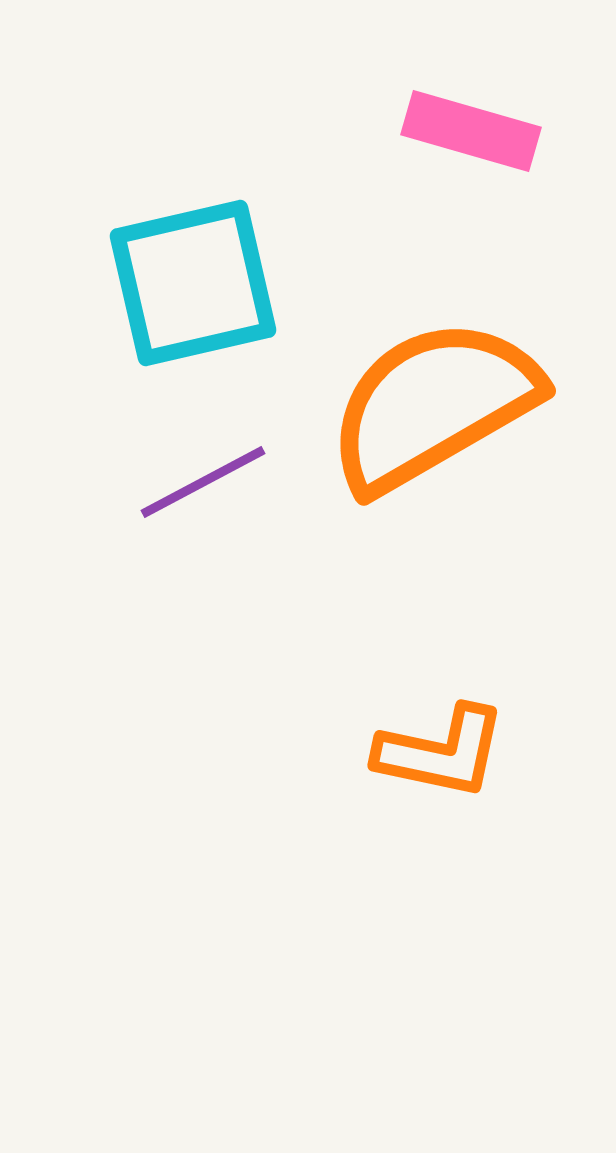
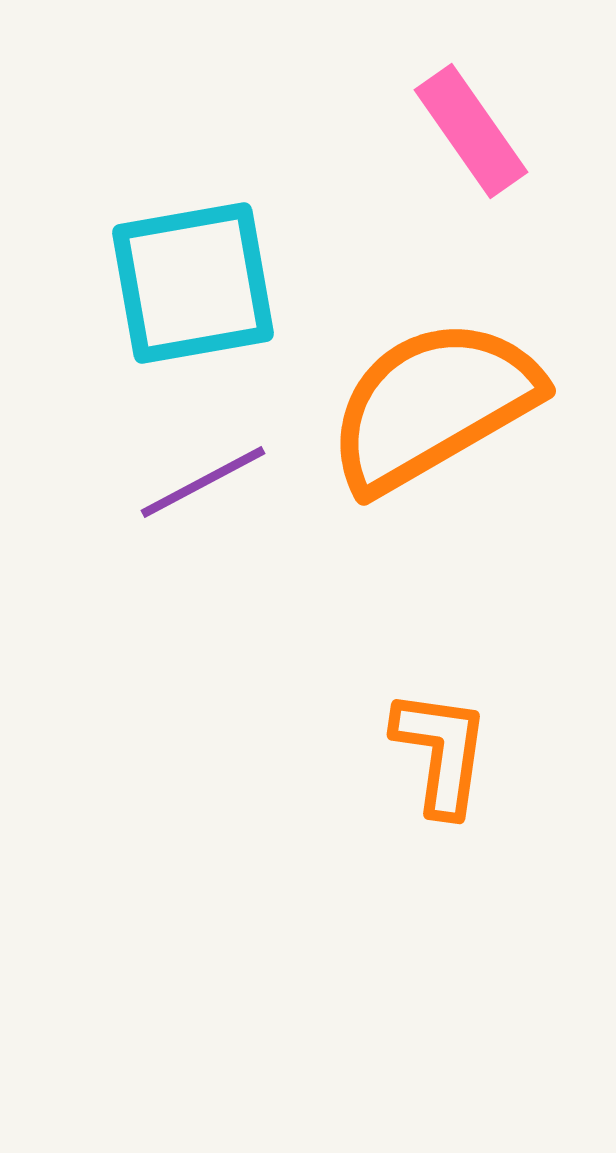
pink rectangle: rotated 39 degrees clockwise
cyan square: rotated 3 degrees clockwise
orange L-shape: rotated 94 degrees counterclockwise
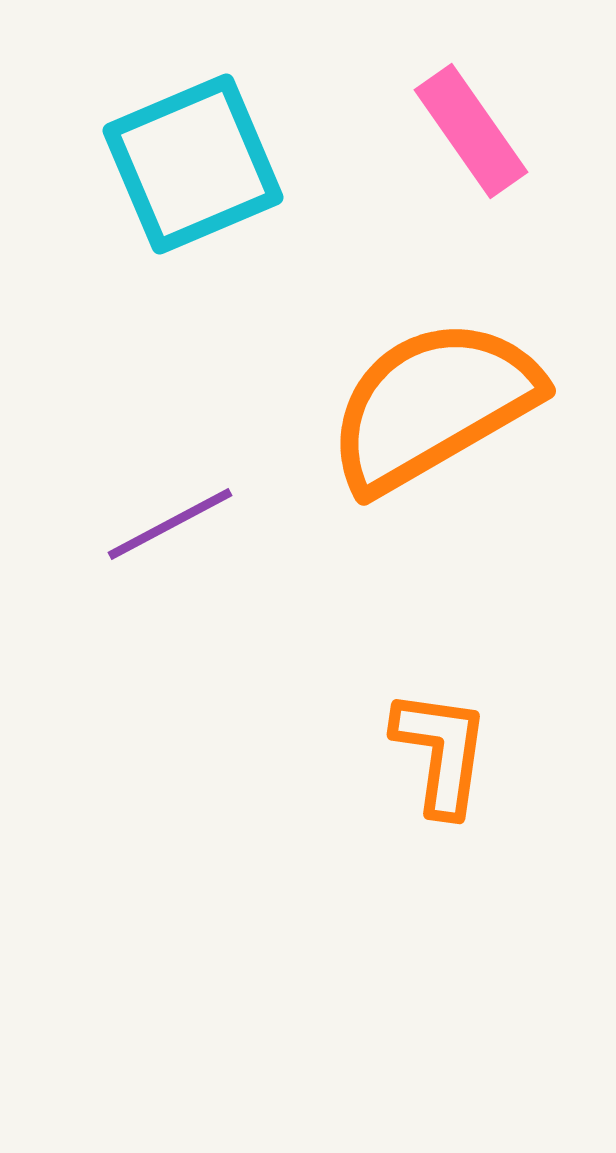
cyan square: moved 119 px up; rotated 13 degrees counterclockwise
purple line: moved 33 px left, 42 px down
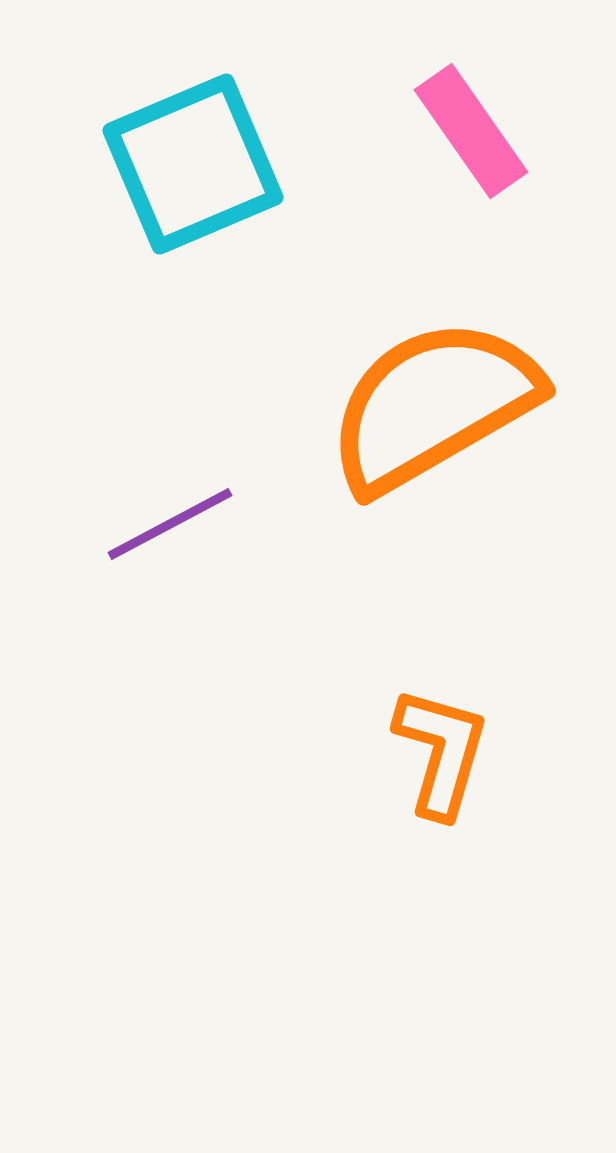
orange L-shape: rotated 8 degrees clockwise
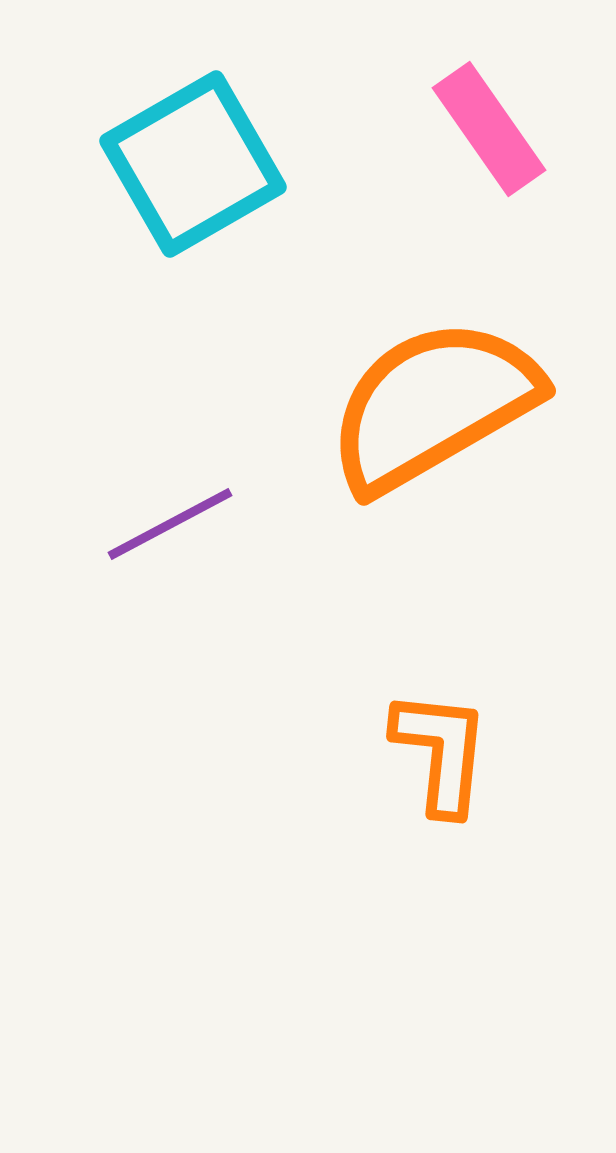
pink rectangle: moved 18 px right, 2 px up
cyan square: rotated 7 degrees counterclockwise
orange L-shape: rotated 10 degrees counterclockwise
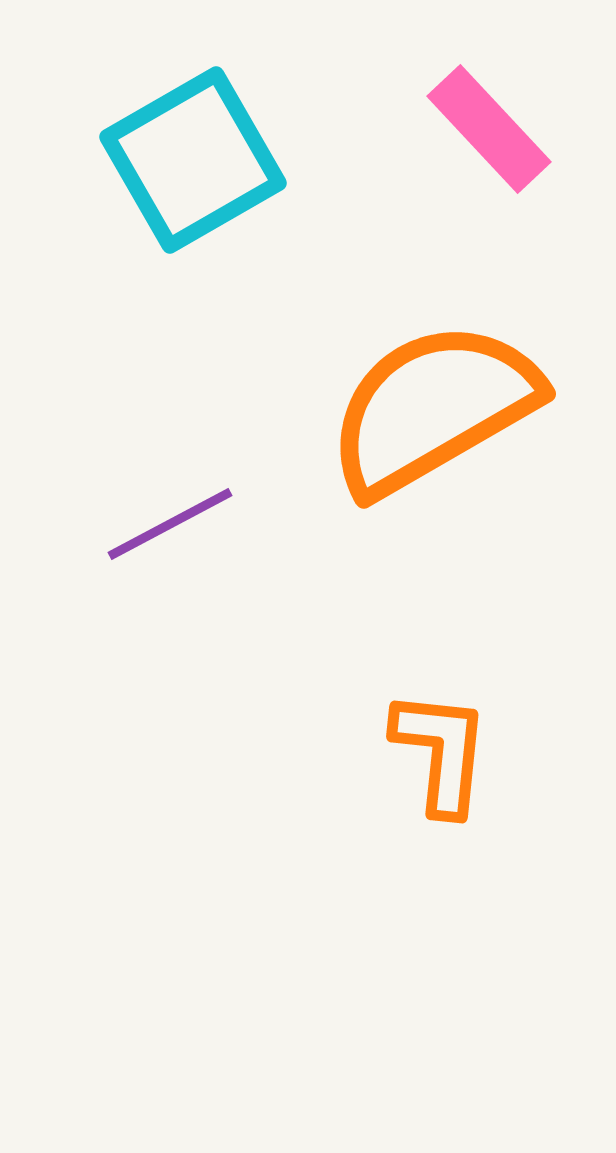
pink rectangle: rotated 8 degrees counterclockwise
cyan square: moved 4 px up
orange semicircle: moved 3 px down
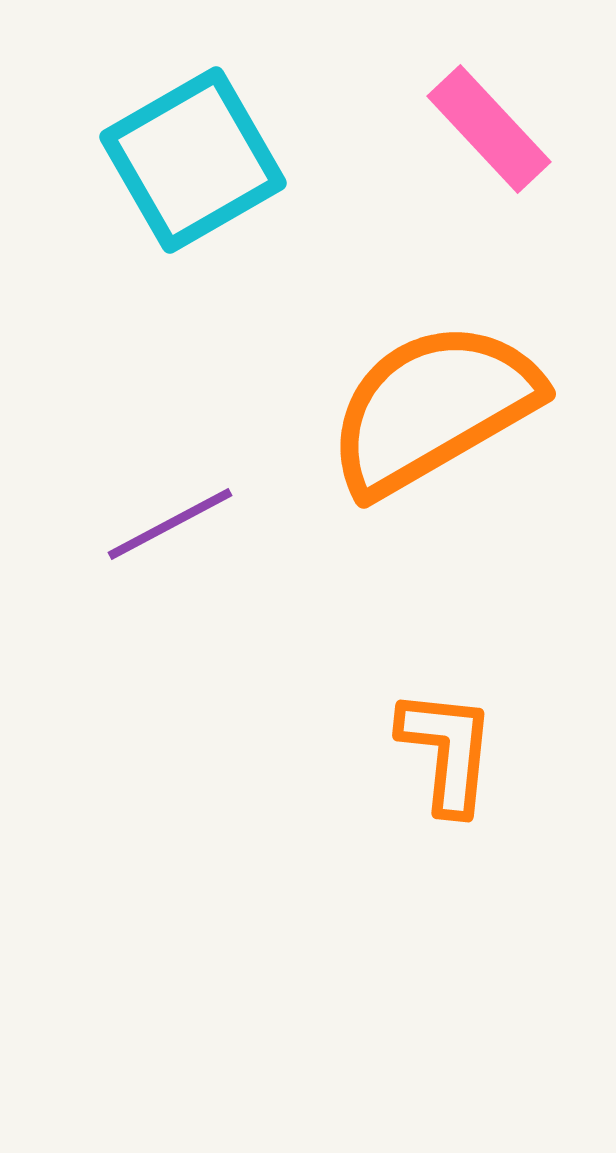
orange L-shape: moved 6 px right, 1 px up
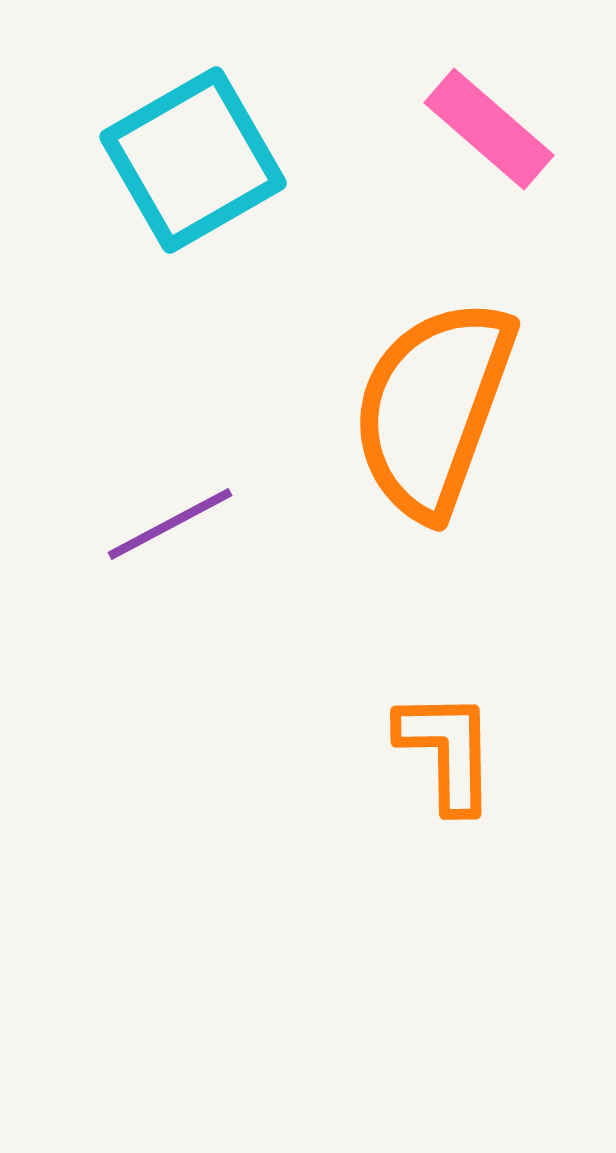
pink rectangle: rotated 6 degrees counterclockwise
orange semicircle: rotated 40 degrees counterclockwise
orange L-shape: rotated 7 degrees counterclockwise
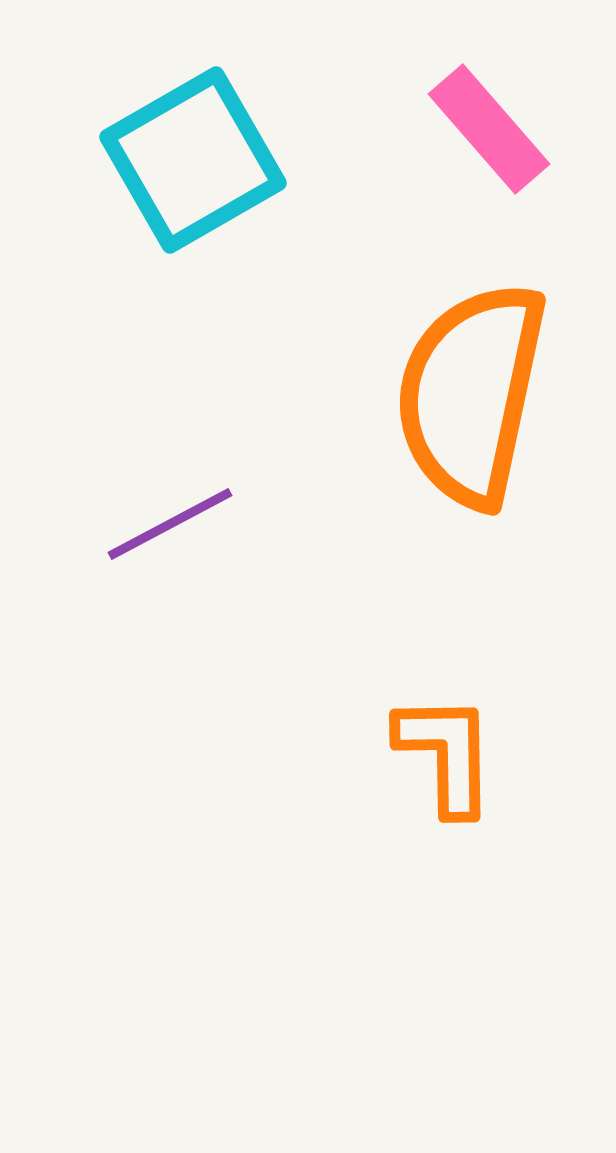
pink rectangle: rotated 8 degrees clockwise
orange semicircle: moved 38 px right, 14 px up; rotated 8 degrees counterclockwise
orange L-shape: moved 1 px left, 3 px down
